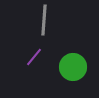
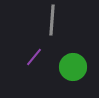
gray line: moved 8 px right
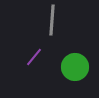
green circle: moved 2 px right
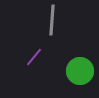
green circle: moved 5 px right, 4 px down
